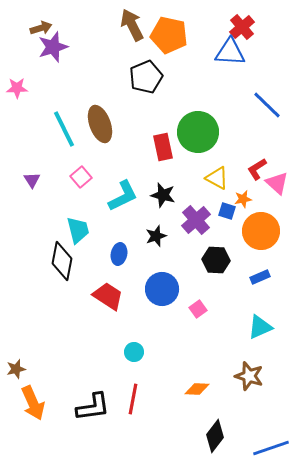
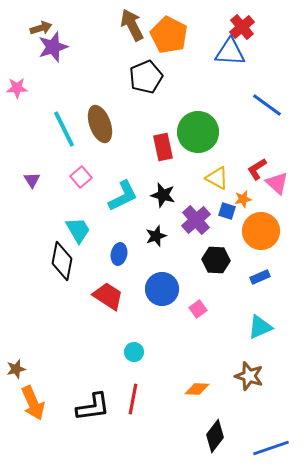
orange pentagon at (169, 35): rotated 15 degrees clockwise
blue line at (267, 105): rotated 8 degrees counterclockwise
cyan trapezoid at (78, 230): rotated 16 degrees counterclockwise
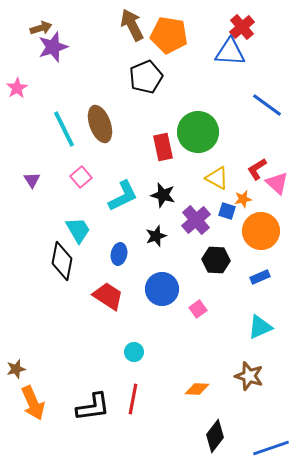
orange pentagon at (169, 35): rotated 18 degrees counterclockwise
pink star at (17, 88): rotated 30 degrees counterclockwise
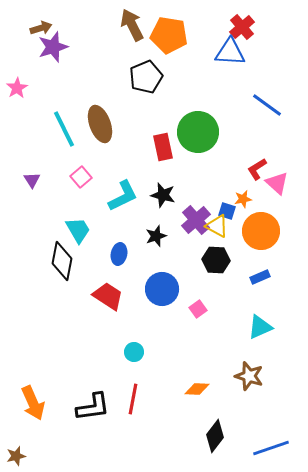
yellow triangle at (217, 178): moved 48 px down
brown star at (16, 369): moved 87 px down
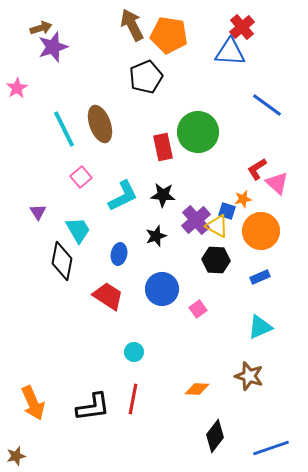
purple triangle at (32, 180): moved 6 px right, 32 px down
black star at (163, 195): rotated 10 degrees counterclockwise
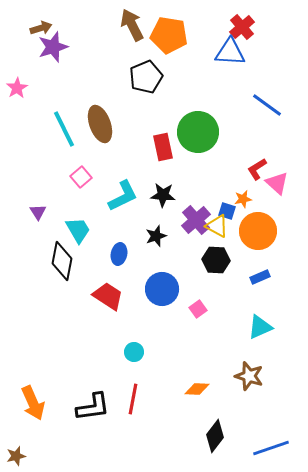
orange circle at (261, 231): moved 3 px left
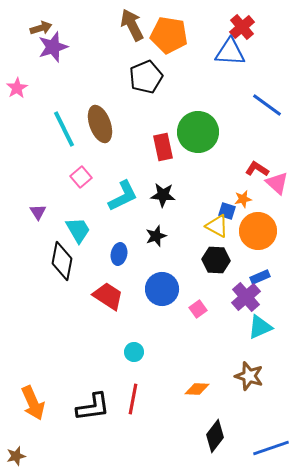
red L-shape at (257, 169): rotated 65 degrees clockwise
purple cross at (196, 220): moved 50 px right, 77 px down
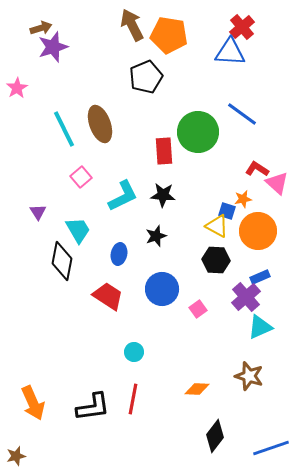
blue line at (267, 105): moved 25 px left, 9 px down
red rectangle at (163, 147): moved 1 px right, 4 px down; rotated 8 degrees clockwise
